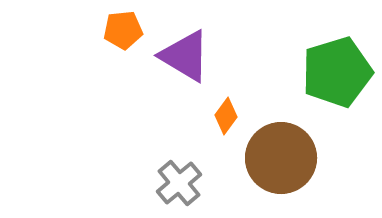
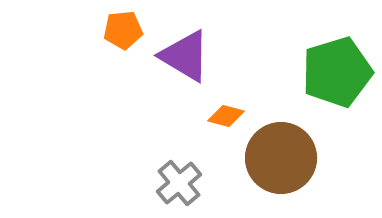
orange diamond: rotated 69 degrees clockwise
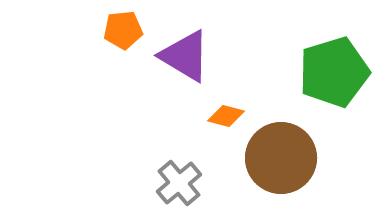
green pentagon: moved 3 px left
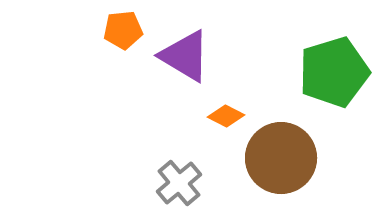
orange diamond: rotated 12 degrees clockwise
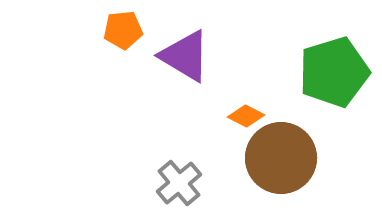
orange diamond: moved 20 px right
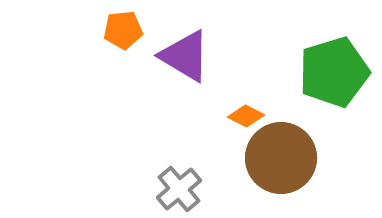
gray cross: moved 6 px down
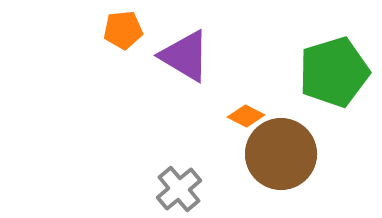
brown circle: moved 4 px up
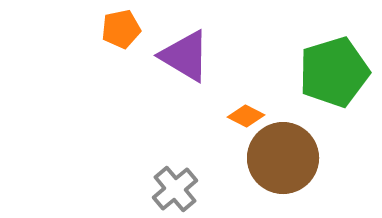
orange pentagon: moved 2 px left, 1 px up; rotated 6 degrees counterclockwise
brown circle: moved 2 px right, 4 px down
gray cross: moved 4 px left
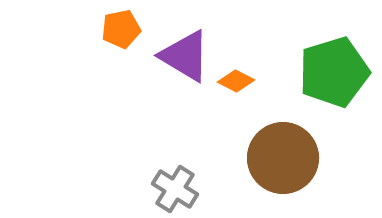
orange diamond: moved 10 px left, 35 px up
gray cross: rotated 18 degrees counterclockwise
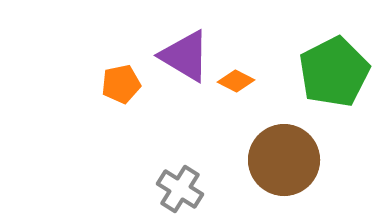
orange pentagon: moved 55 px down
green pentagon: rotated 10 degrees counterclockwise
brown circle: moved 1 px right, 2 px down
gray cross: moved 5 px right
